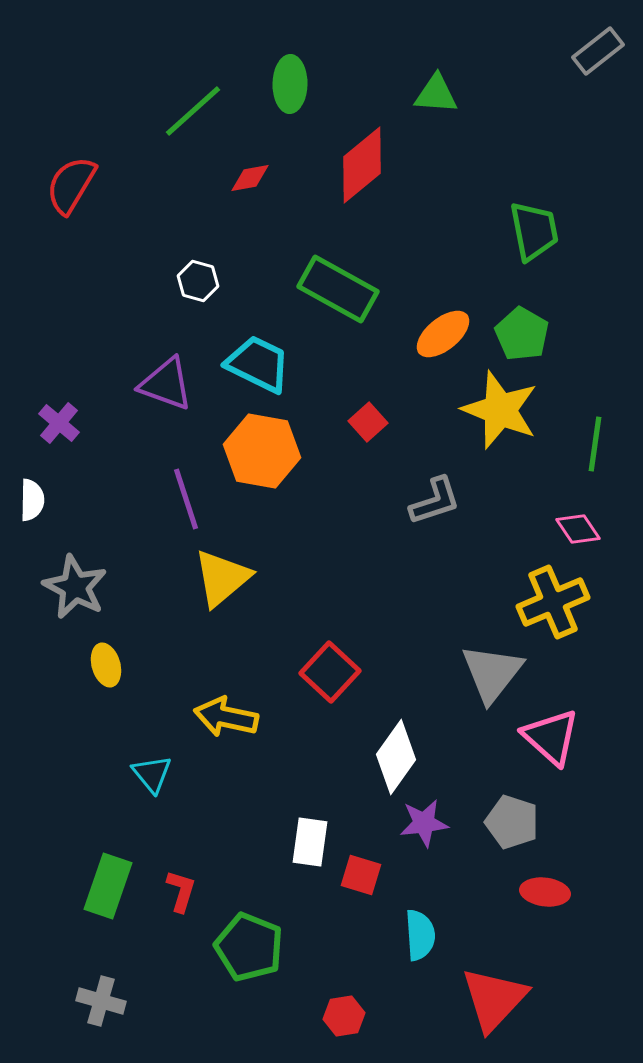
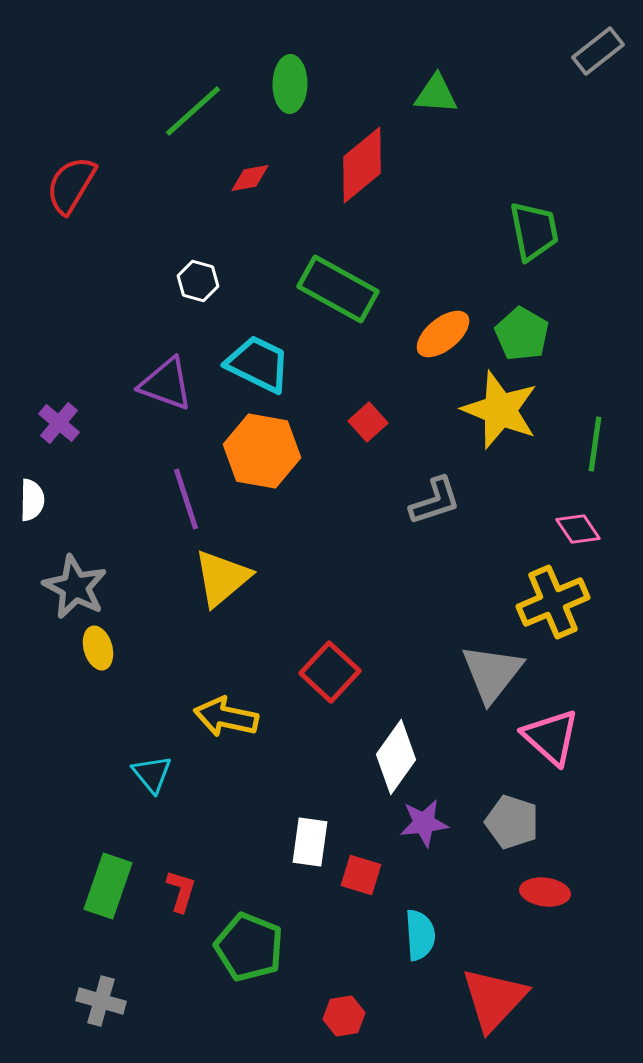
yellow ellipse at (106, 665): moved 8 px left, 17 px up
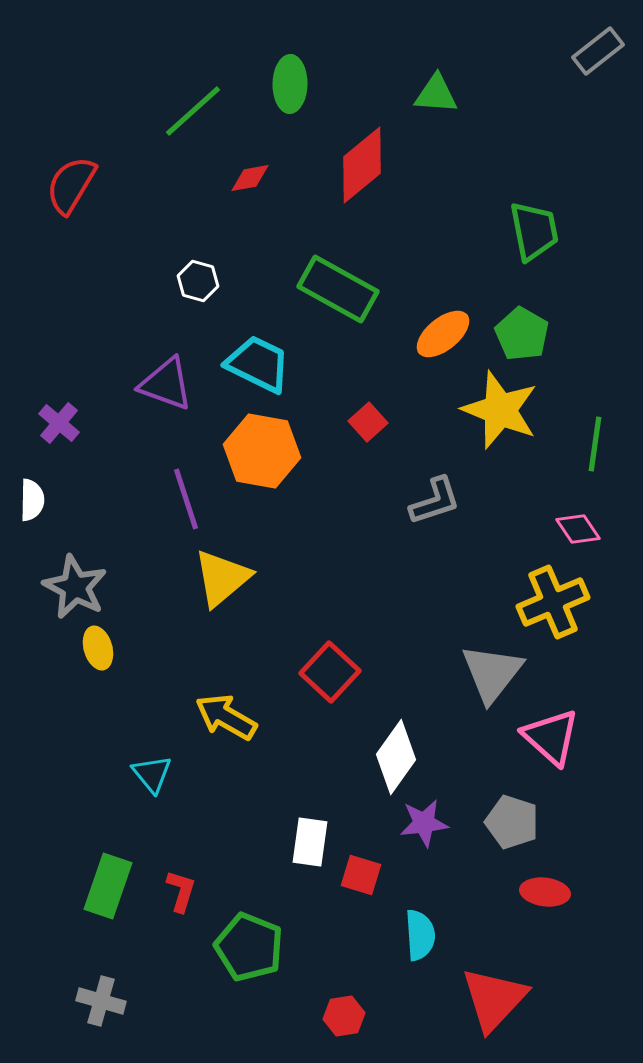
yellow arrow at (226, 717): rotated 18 degrees clockwise
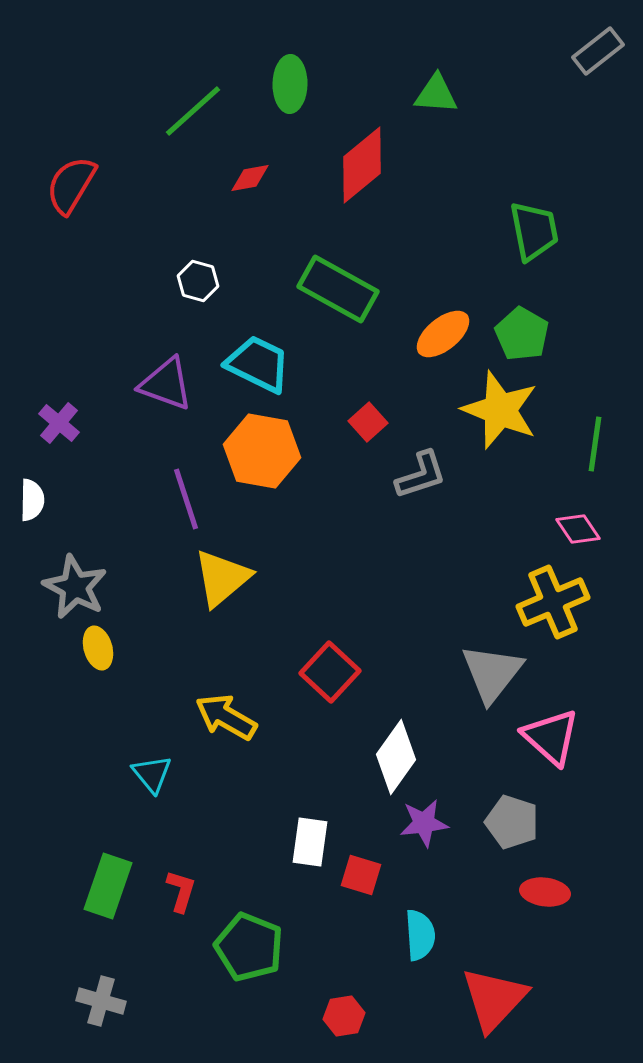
gray L-shape at (435, 501): moved 14 px left, 26 px up
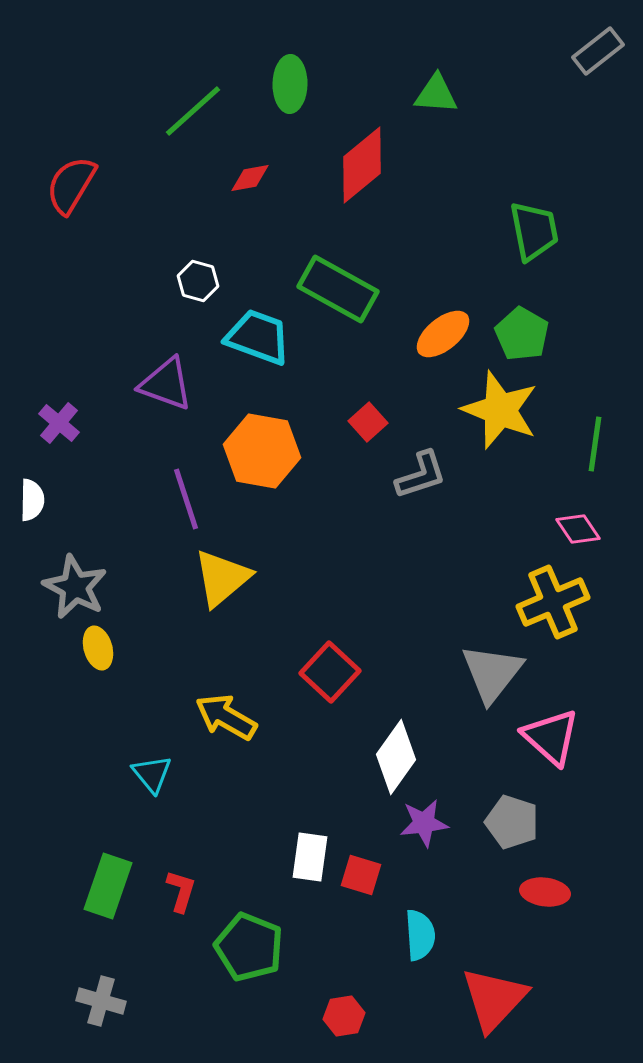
cyan trapezoid at (258, 364): moved 27 px up; rotated 6 degrees counterclockwise
white rectangle at (310, 842): moved 15 px down
